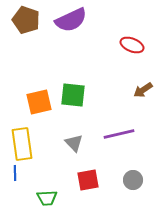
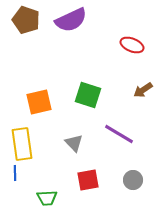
green square: moved 15 px right; rotated 12 degrees clockwise
purple line: rotated 44 degrees clockwise
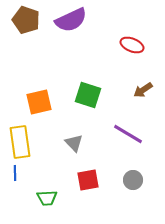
purple line: moved 9 px right
yellow rectangle: moved 2 px left, 2 px up
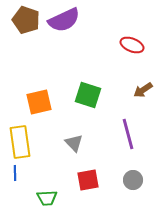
purple semicircle: moved 7 px left
purple line: rotated 44 degrees clockwise
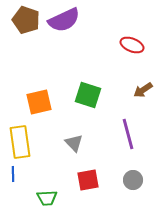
blue line: moved 2 px left, 1 px down
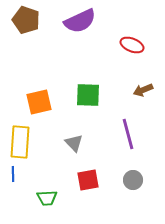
purple semicircle: moved 16 px right, 1 px down
brown arrow: rotated 12 degrees clockwise
green square: rotated 16 degrees counterclockwise
yellow rectangle: rotated 12 degrees clockwise
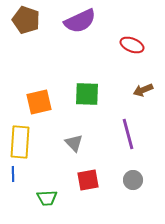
green square: moved 1 px left, 1 px up
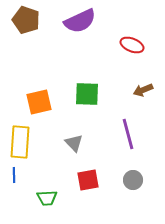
blue line: moved 1 px right, 1 px down
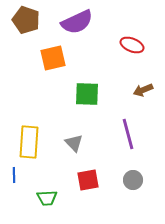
purple semicircle: moved 3 px left, 1 px down
orange square: moved 14 px right, 44 px up
yellow rectangle: moved 9 px right
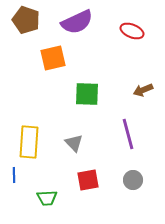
red ellipse: moved 14 px up
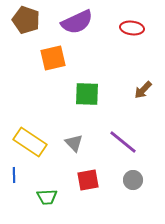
red ellipse: moved 3 px up; rotated 15 degrees counterclockwise
brown arrow: rotated 24 degrees counterclockwise
purple line: moved 5 px left, 8 px down; rotated 36 degrees counterclockwise
yellow rectangle: moved 1 px right; rotated 60 degrees counterclockwise
green trapezoid: moved 1 px up
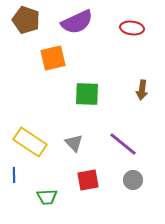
brown arrow: moved 1 px left; rotated 36 degrees counterclockwise
purple line: moved 2 px down
